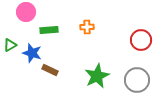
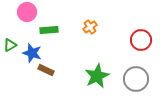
pink circle: moved 1 px right
orange cross: moved 3 px right; rotated 32 degrees counterclockwise
brown rectangle: moved 4 px left
gray circle: moved 1 px left, 1 px up
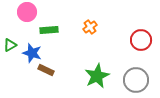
gray circle: moved 1 px down
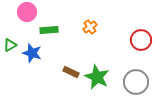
brown rectangle: moved 25 px right, 2 px down
green star: moved 1 px down; rotated 20 degrees counterclockwise
gray circle: moved 2 px down
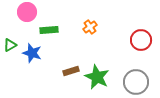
brown rectangle: moved 1 px up; rotated 42 degrees counterclockwise
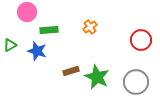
blue star: moved 5 px right, 2 px up
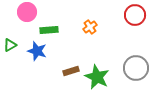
red circle: moved 6 px left, 25 px up
gray circle: moved 14 px up
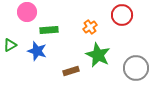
red circle: moved 13 px left
green star: moved 1 px right, 22 px up
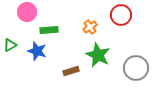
red circle: moved 1 px left
